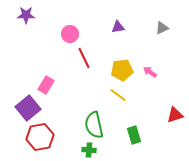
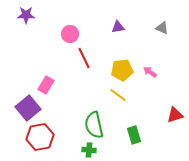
gray triangle: rotated 48 degrees clockwise
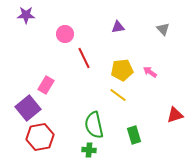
gray triangle: moved 1 px right, 1 px down; rotated 24 degrees clockwise
pink circle: moved 5 px left
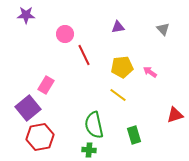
red line: moved 3 px up
yellow pentagon: moved 3 px up
